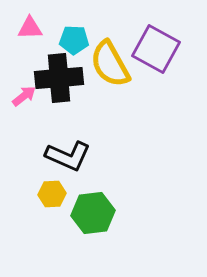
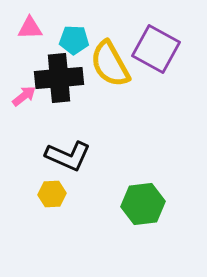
green hexagon: moved 50 px right, 9 px up
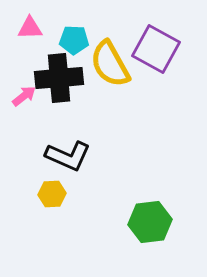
green hexagon: moved 7 px right, 18 px down
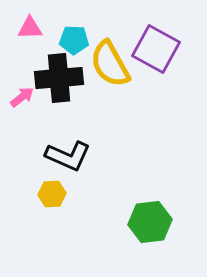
pink arrow: moved 2 px left, 1 px down
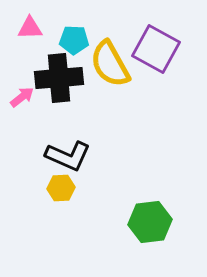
yellow hexagon: moved 9 px right, 6 px up
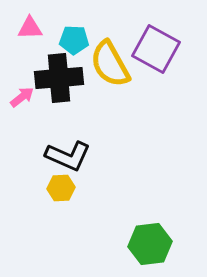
green hexagon: moved 22 px down
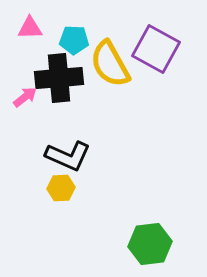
pink arrow: moved 3 px right
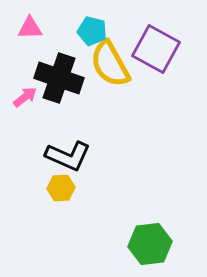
cyan pentagon: moved 18 px right, 9 px up; rotated 12 degrees clockwise
black cross: rotated 24 degrees clockwise
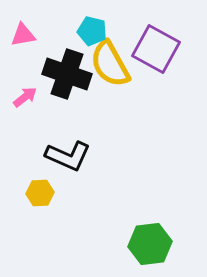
pink triangle: moved 7 px left, 7 px down; rotated 8 degrees counterclockwise
black cross: moved 8 px right, 4 px up
yellow hexagon: moved 21 px left, 5 px down
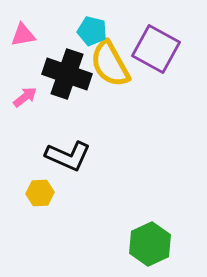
green hexagon: rotated 18 degrees counterclockwise
